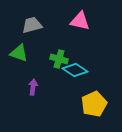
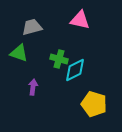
pink triangle: moved 1 px up
gray trapezoid: moved 2 px down
cyan diamond: rotated 60 degrees counterclockwise
yellow pentagon: rotated 30 degrees counterclockwise
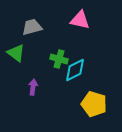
green triangle: moved 3 px left; rotated 18 degrees clockwise
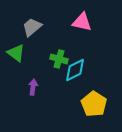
pink triangle: moved 2 px right, 2 px down
gray trapezoid: rotated 25 degrees counterclockwise
yellow pentagon: rotated 15 degrees clockwise
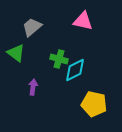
pink triangle: moved 1 px right, 1 px up
yellow pentagon: rotated 20 degrees counterclockwise
